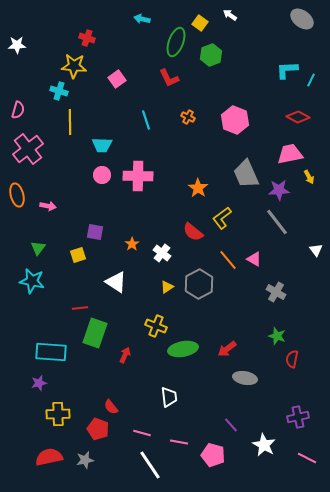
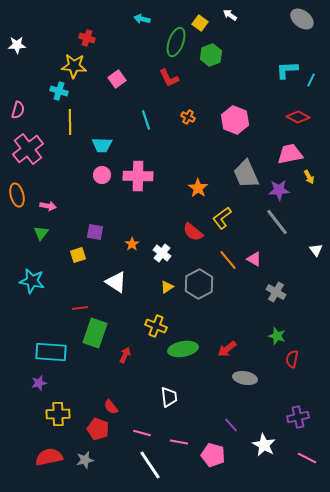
green triangle at (38, 248): moved 3 px right, 15 px up
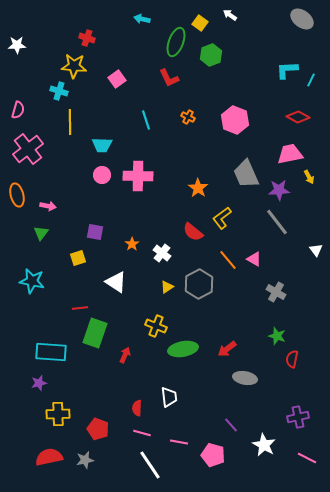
yellow square at (78, 255): moved 3 px down
red semicircle at (111, 407): moved 26 px right, 1 px down; rotated 42 degrees clockwise
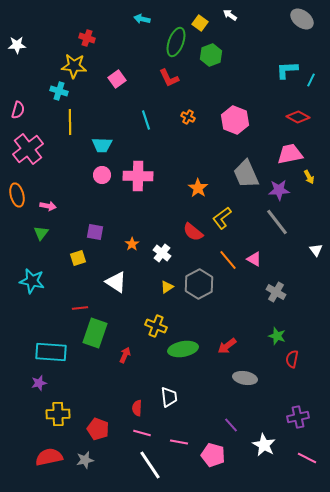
red arrow at (227, 349): moved 3 px up
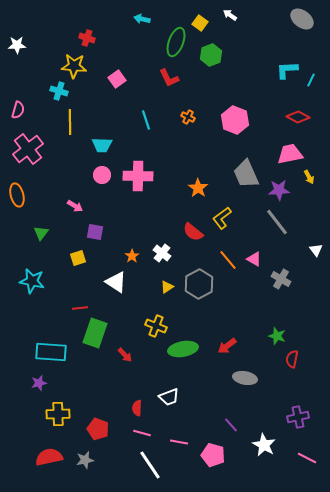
pink arrow at (48, 206): moved 27 px right; rotated 21 degrees clockwise
orange star at (132, 244): moved 12 px down
gray cross at (276, 292): moved 5 px right, 13 px up
red arrow at (125, 355): rotated 112 degrees clockwise
white trapezoid at (169, 397): rotated 75 degrees clockwise
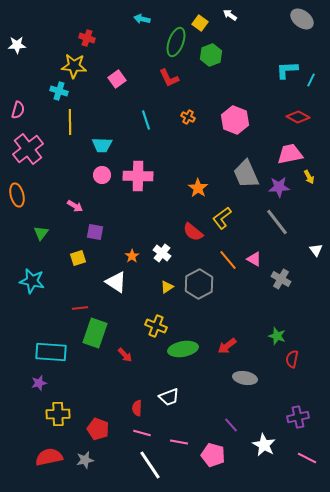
purple star at (279, 190): moved 3 px up
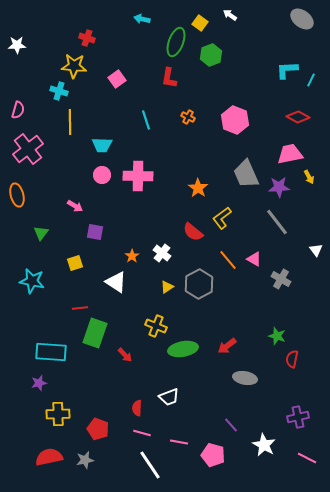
red L-shape at (169, 78): rotated 35 degrees clockwise
yellow square at (78, 258): moved 3 px left, 5 px down
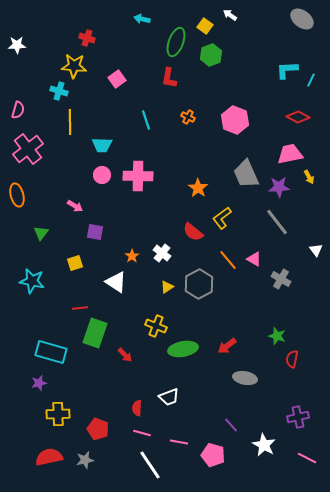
yellow square at (200, 23): moved 5 px right, 3 px down
cyan rectangle at (51, 352): rotated 12 degrees clockwise
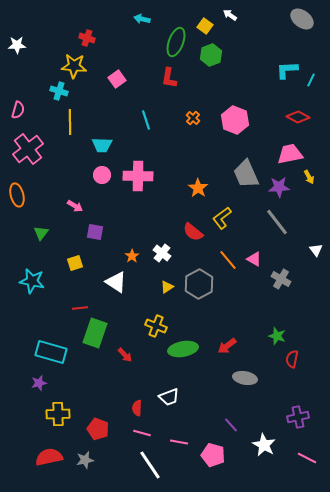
orange cross at (188, 117): moved 5 px right, 1 px down; rotated 16 degrees clockwise
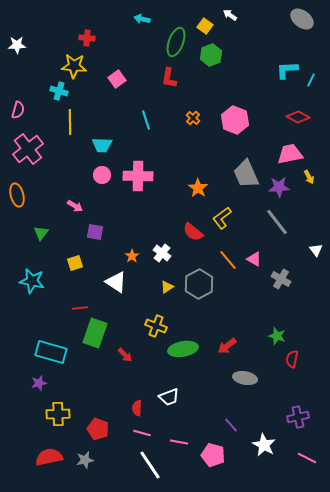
red cross at (87, 38): rotated 14 degrees counterclockwise
